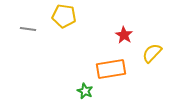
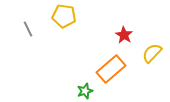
gray line: rotated 56 degrees clockwise
orange rectangle: rotated 32 degrees counterclockwise
green star: rotated 28 degrees clockwise
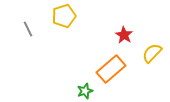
yellow pentagon: rotated 25 degrees counterclockwise
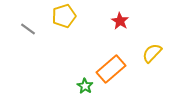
gray line: rotated 28 degrees counterclockwise
red star: moved 4 px left, 14 px up
green star: moved 5 px up; rotated 21 degrees counterclockwise
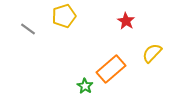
red star: moved 6 px right
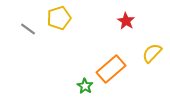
yellow pentagon: moved 5 px left, 2 px down
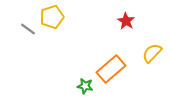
yellow pentagon: moved 7 px left, 1 px up
green star: rotated 21 degrees counterclockwise
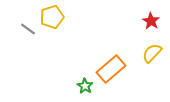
red star: moved 25 px right
green star: rotated 21 degrees clockwise
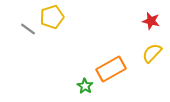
red star: rotated 18 degrees counterclockwise
orange rectangle: rotated 12 degrees clockwise
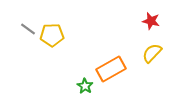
yellow pentagon: moved 18 px down; rotated 15 degrees clockwise
